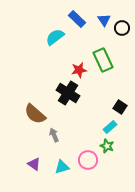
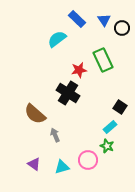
cyan semicircle: moved 2 px right, 2 px down
gray arrow: moved 1 px right
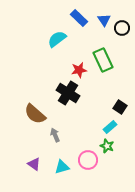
blue rectangle: moved 2 px right, 1 px up
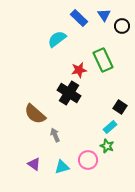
blue triangle: moved 5 px up
black circle: moved 2 px up
black cross: moved 1 px right
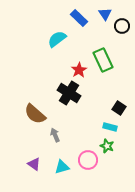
blue triangle: moved 1 px right, 1 px up
red star: rotated 21 degrees counterclockwise
black square: moved 1 px left, 1 px down
cyan rectangle: rotated 56 degrees clockwise
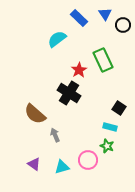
black circle: moved 1 px right, 1 px up
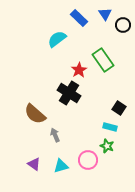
green rectangle: rotated 10 degrees counterclockwise
cyan triangle: moved 1 px left, 1 px up
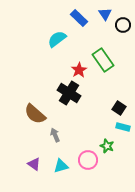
cyan rectangle: moved 13 px right
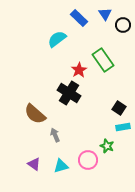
cyan rectangle: rotated 24 degrees counterclockwise
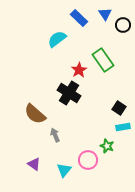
cyan triangle: moved 3 px right, 4 px down; rotated 35 degrees counterclockwise
